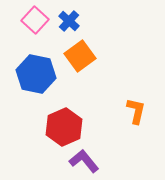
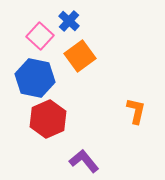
pink square: moved 5 px right, 16 px down
blue hexagon: moved 1 px left, 4 px down
red hexagon: moved 16 px left, 8 px up
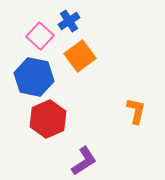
blue cross: rotated 15 degrees clockwise
blue hexagon: moved 1 px left, 1 px up
purple L-shape: rotated 96 degrees clockwise
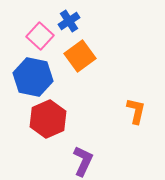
blue hexagon: moved 1 px left
purple L-shape: moved 1 px left; rotated 32 degrees counterclockwise
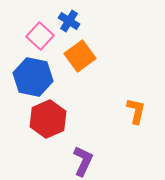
blue cross: rotated 25 degrees counterclockwise
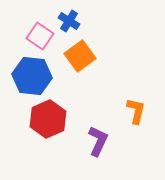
pink square: rotated 8 degrees counterclockwise
blue hexagon: moved 1 px left, 1 px up; rotated 6 degrees counterclockwise
purple L-shape: moved 15 px right, 20 px up
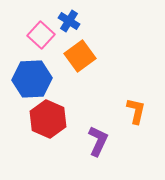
pink square: moved 1 px right, 1 px up; rotated 8 degrees clockwise
blue hexagon: moved 3 px down; rotated 9 degrees counterclockwise
red hexagon: rotated 12 degrees counterclockwise
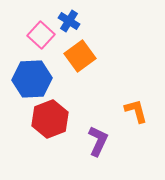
orange L-shape: rotated 28 degrees counterclockwise
red hexagon: moved 2 px right; rotated 15 degrees clockwise
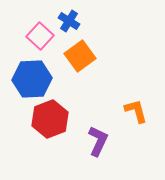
pink square: moved 1 px left, 1 px down
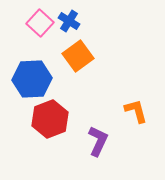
pink square: moved 13 px up
orange square: moved 2 px left
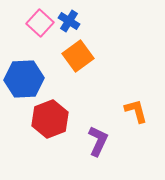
blue hexagon: moved 8 px left
